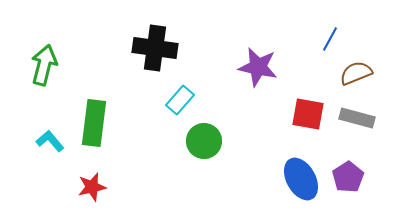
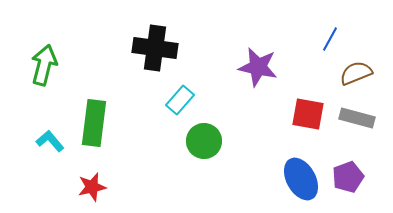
purple pentagon: rotated 12 degrees clockwise
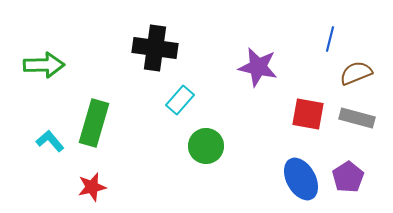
blue line: rotated 15 degrees counterclockwise
green arrow: rotated 75 degrees clockwise
green rectangle: rotated 9 degrees clockwise
green circle: moved 2 px right, 5 px down
purple pentagon: rotated 12 degrees counterclockwise
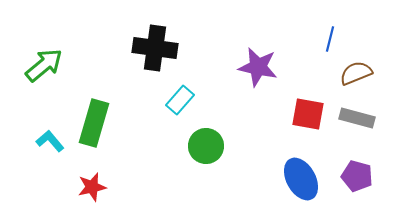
green arrow: rotated 39 degrees counterclockwise
purple pentagon: moved 9 px right, 1 px up; rotated 24 degrees counterclockwise
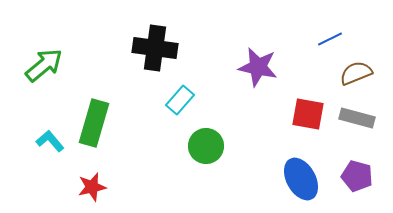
blue line: rotated 50 degrees clockwise
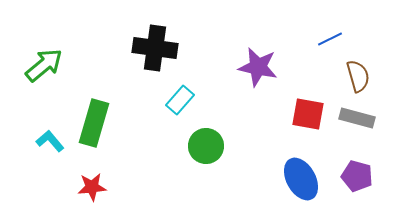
brown semicircle: moved 2 px right, 3 px down; rotated 96 degrees clockwise
red star: rotated 8 degrees clockwise
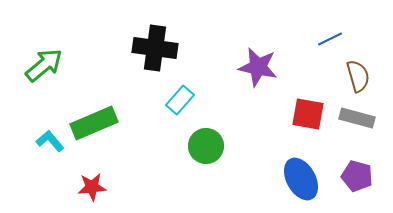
green rectangle: rotated 51 degrees clockwise
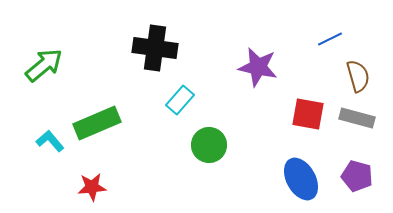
green rectangle: moved 3 px right
green circle: moved 3 px right, 1 px up
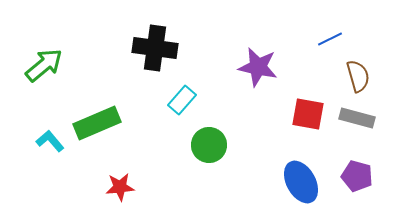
cyan rectangle: moved 2 px right
blue ellipse: moved 3 px down
red star: moved 28 px right
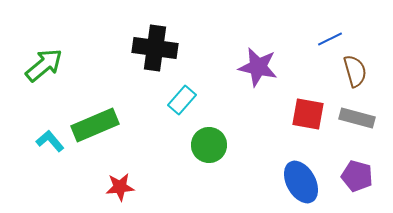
brown semicircle: moved 3 px left, 5 px up
green rectangle: moved 2 px left, 2 px down
